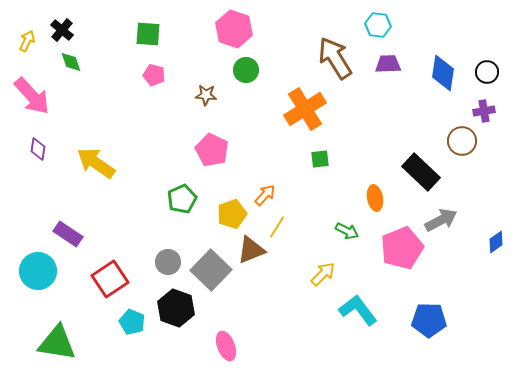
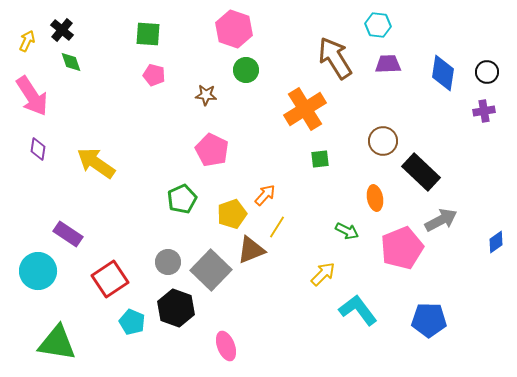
pink arrow at (32, 96): rotated 9 degrees clockwise
brown circle at (462, 141): moved 79 px left
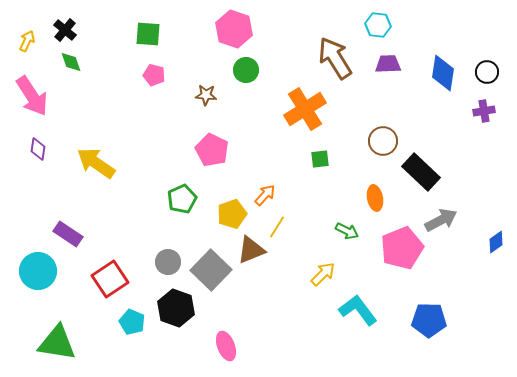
black cross at (62, 30): moved 3 px right
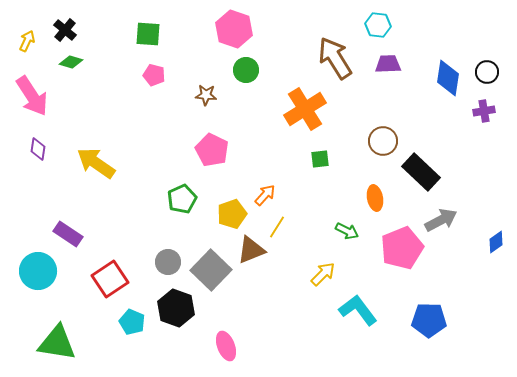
green diamond at (71, 62): rotated 55 degrees counterclockwise
blue diamond at (443, 73): moved 5 px right, 5 px down
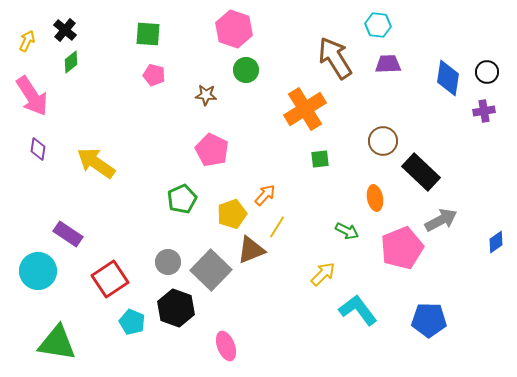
green diamond at (71, 62): rotated 55 degrees counterclockwise
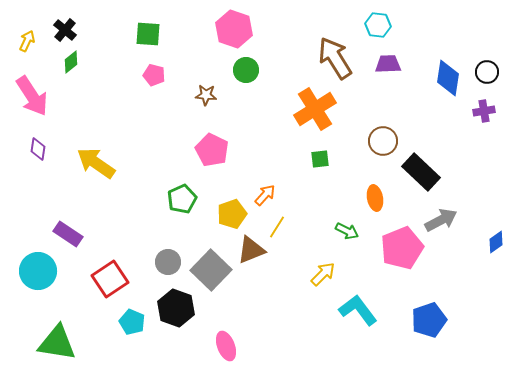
orange cross at (305, 109): moved 10 px right
blue pentagon at (429, 320): rotated 20 degrees counterclockwise
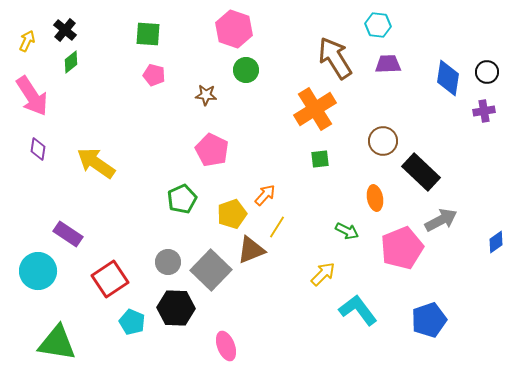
black hexagon at (176, 308): rotated 18 degrees counterclockwise
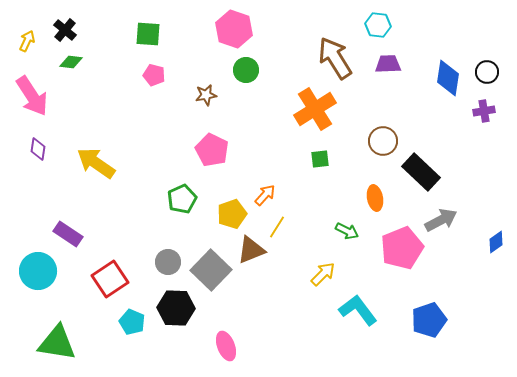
green diamond at (71, 62): rotated 45 degrees clockwise
brown star at (206, 95): rotated 15 degrees counterclockwise
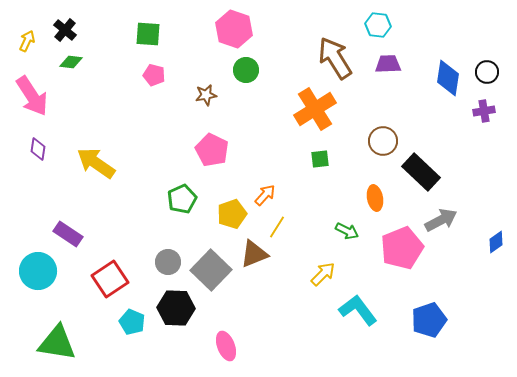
brown triangle at (251, 250): moved 3 px right, 4 px down
